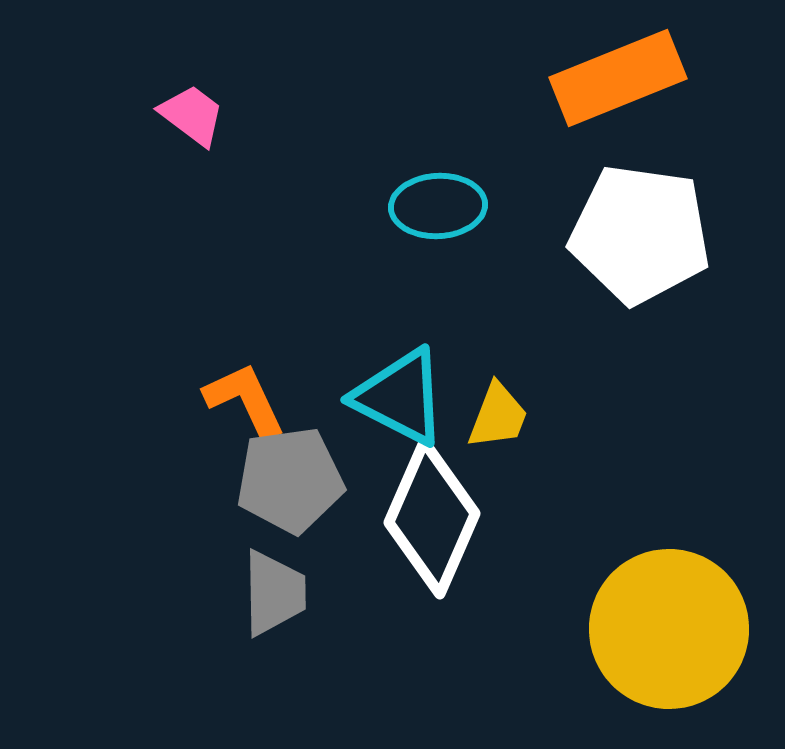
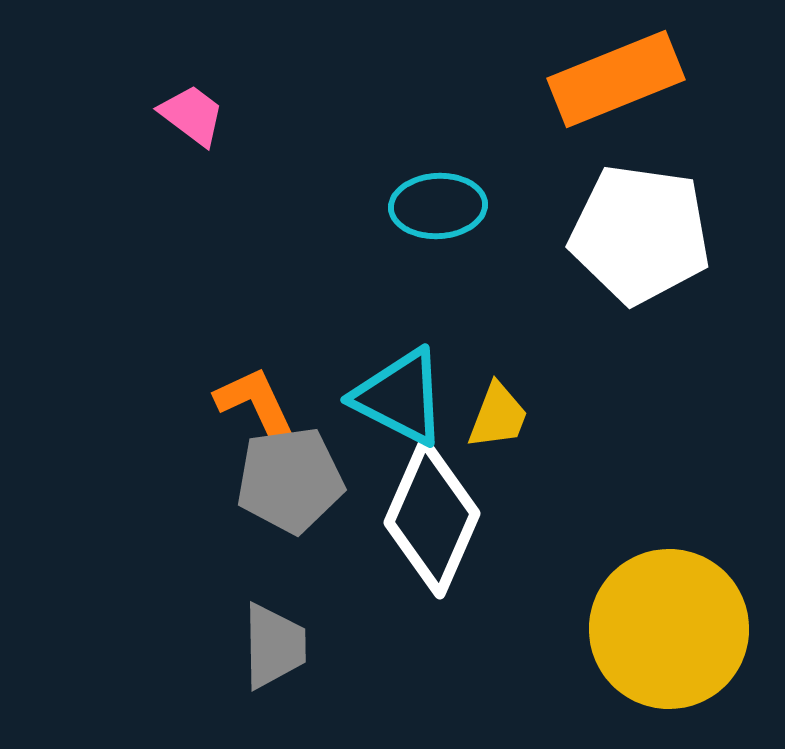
orange rectangle: moved 2 px left, 1 px down
orange L-shape: moved 11 px right, 4 px down
gray trapezoid: moved 53 px down
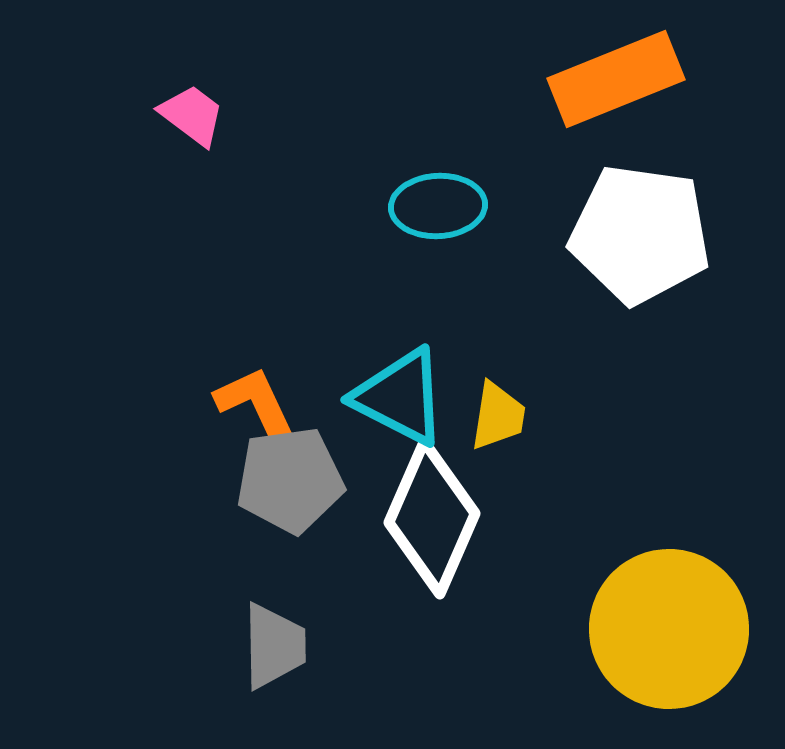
yellow trapezoid: rotated 12 degrees counterclockwise
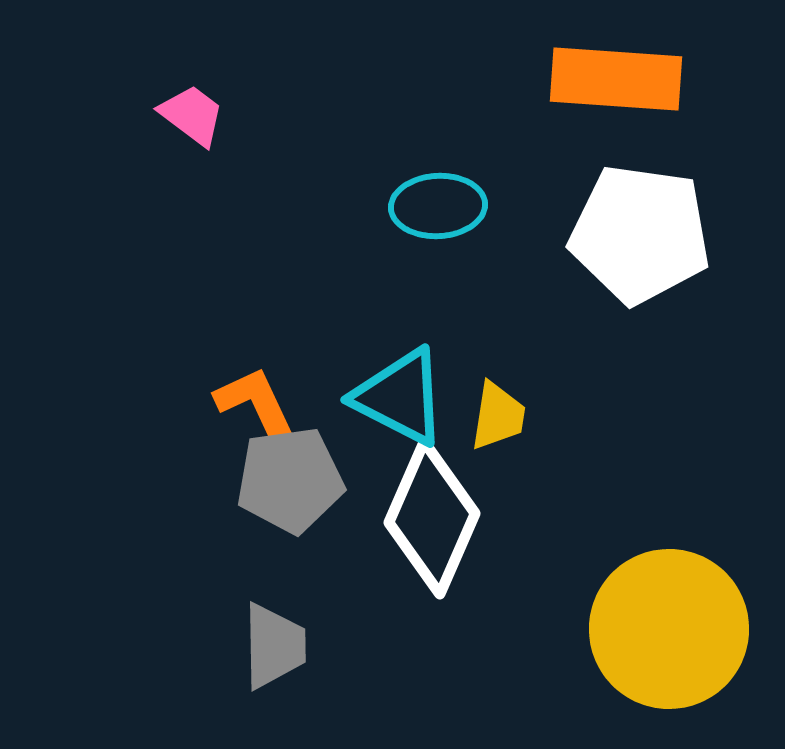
orange rectangle: rotated 26 degrees clockwise
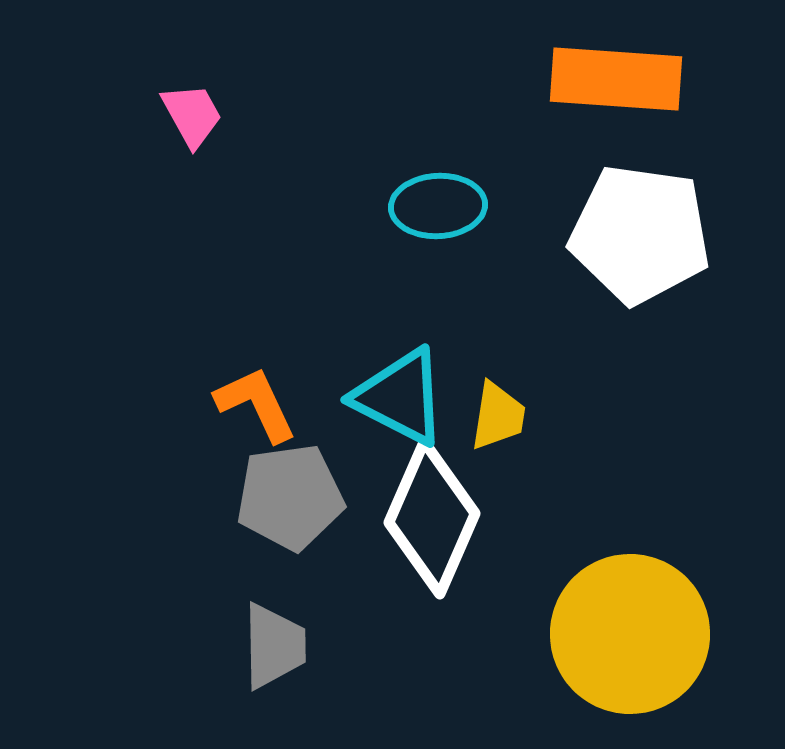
pink trapezoid: rotated 24 degrees clockwise
gray pentagon: moved 17 px down
yellow circle: moved 39 px left, 5 px down
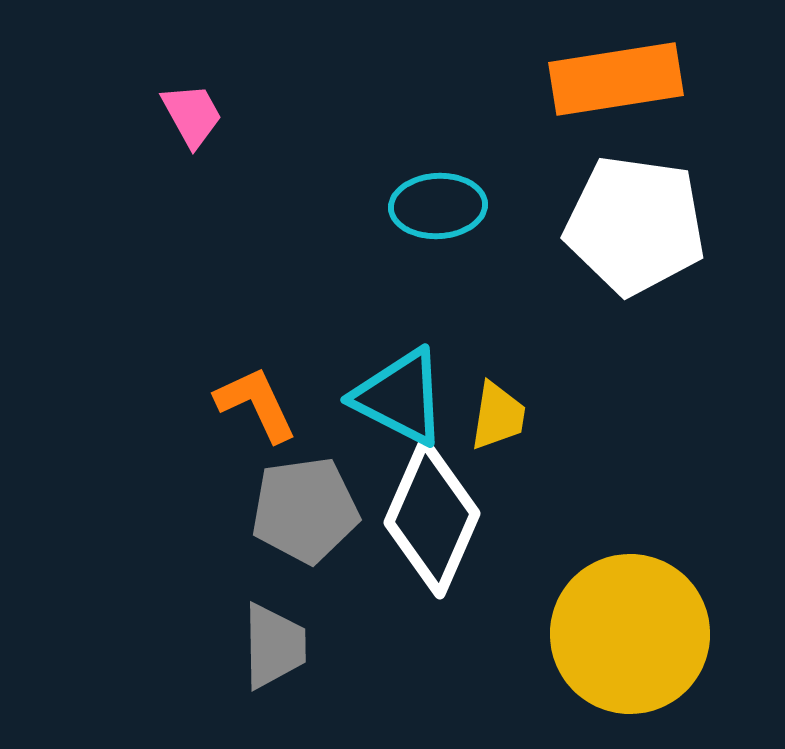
orange rectangle: rotated 13 degrees counterclockwise
white pentagon: moved 5 px left, 9 px up
gray pentagon: moved 15 px right, 13 px down
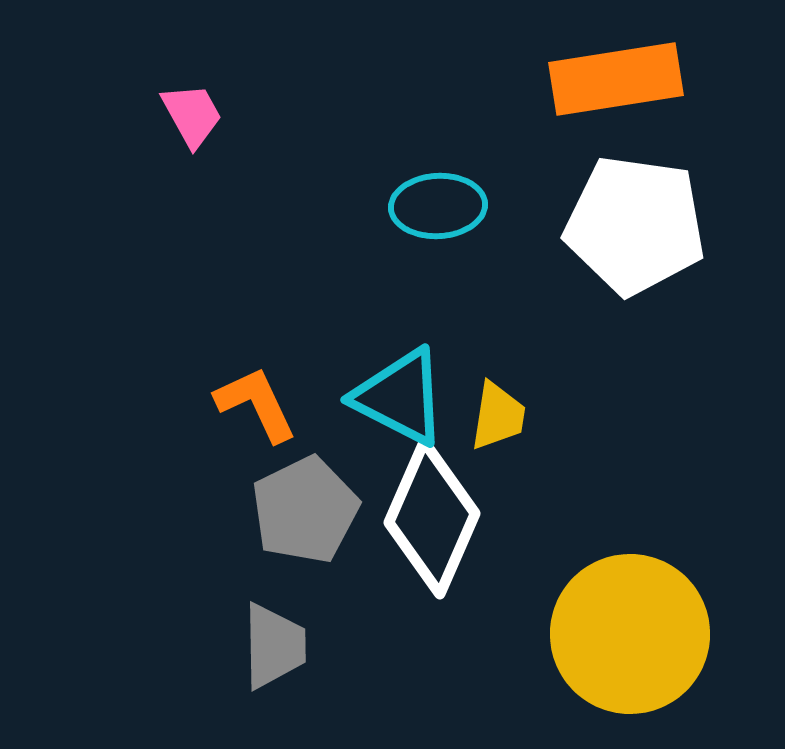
gray pentagon: rotated 18 degrees counterclockwise
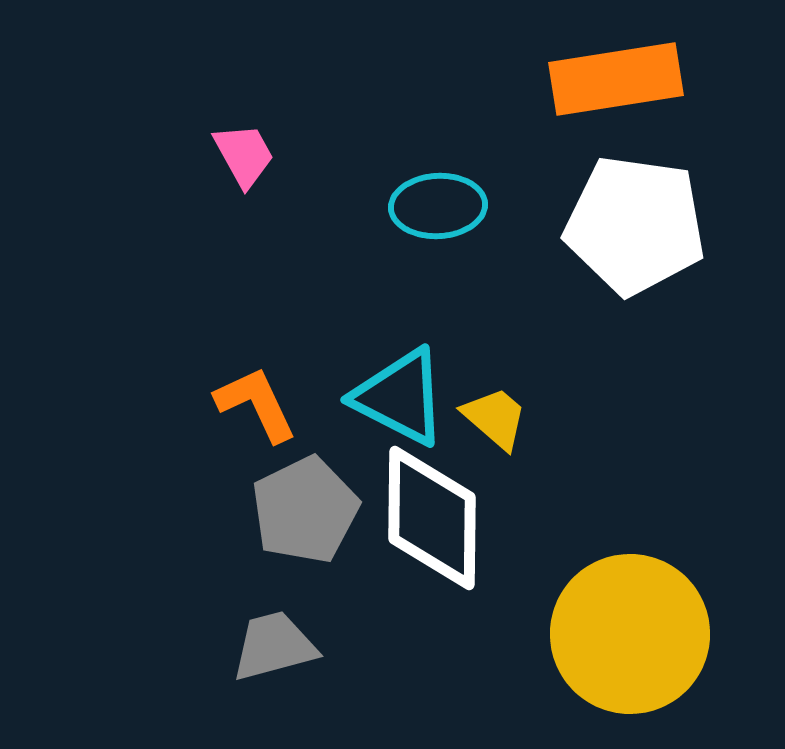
pink trapezoid: moved 52 px right, 40 px down
yellow trapezoid: moved 3 px left, 2 px down; rotated 58 degrees counterclockwise
white diamond: rotated 23 degrees counterclockwise
gray trapezoid: rotated 104 degrees counterclockwise
